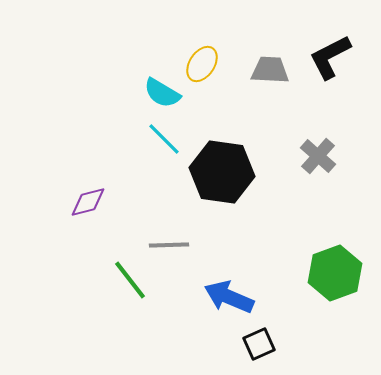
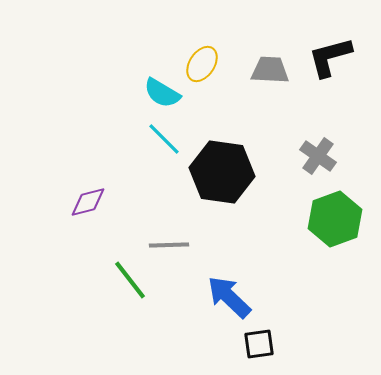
black L-shape: rotated 12 degrees clockwise
gray cross: rotated 6 degrees counterclockwise
green hexagon: moved 54 px up
blue arrow: rotated 21 degrees clockwise
black square: rotated 16 degrees clockwise
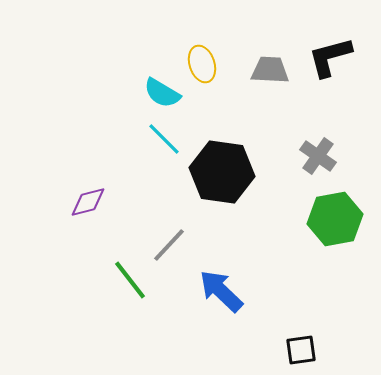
yellow ellipse: rotated 51 degrees counterclockwise
green hexagon: rotated 10 degrees clockwise
gray line: rotated 45 degrees counterclockwise
blue arrow: moved 8 px left, 6 px up
black square: moved 42 px right, 6 px down
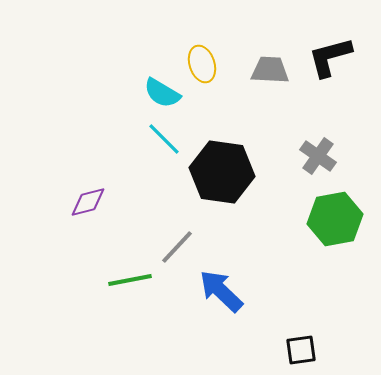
gray line: moved 8 px right, 2 px down
green line: rotated 63 degrees counterclockwise
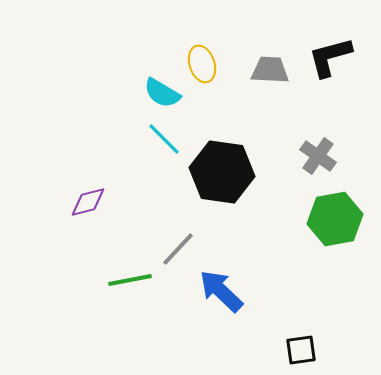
gray line: moved 1 px right, 2 px down
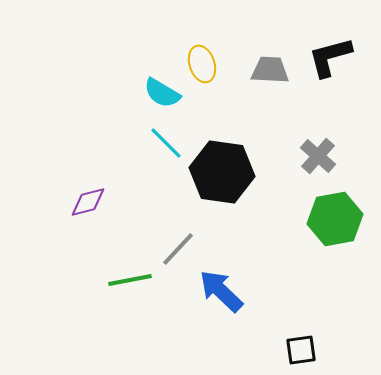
cyan line: moved 2 px right, 4 px down
gray cross: rotated 6 degrees clockwise
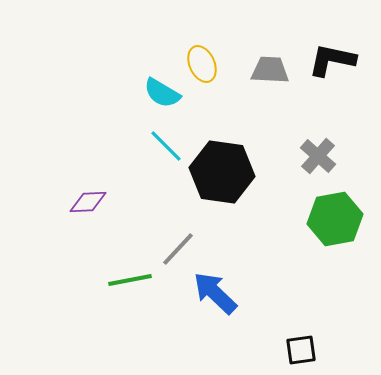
black L-shape: moved 2 px right, 3 px down; rotated 27 degrees clockwise
yellow ellipse: rotated 6 degrees counterclockwise
cyan line: moved 3 px down
purple diamond: rotated 12 degrees clockwise
blue arrow: moved 6 px left, 2 px down
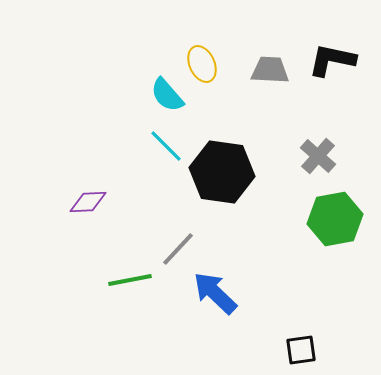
cyan semicircle: moved 5 px right, 2 px down; rotated 18 degrees clockwise
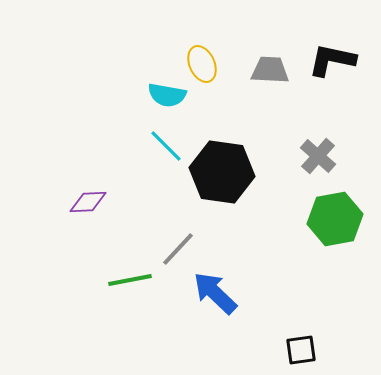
cyan semicircle: rotated 39 degrees counterclockwise
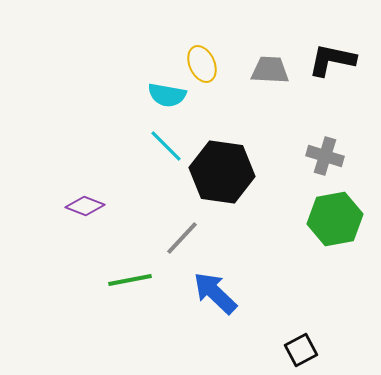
gray cross: moved 7 px right; rotated 24 degrees counterclockwise
purple diamond: moved 3 px left, 4 px down; rotated 24 degrees clockwise
gray line: moved 4 px right, 11 px up
black square: rotated 20 degrees counterclockwise
